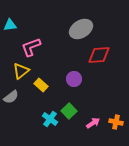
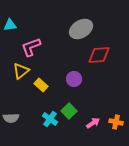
gray semicircle: moved 21 px down; rotated 35 degrees clockwise
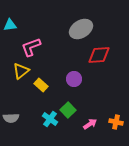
green square: moved 1 px left, 1 px up
pink arrow: moved 3 px left, 1 px down
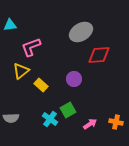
gray ellipse: moved 3 px down
green square: rotated 14 degrees clockwise
